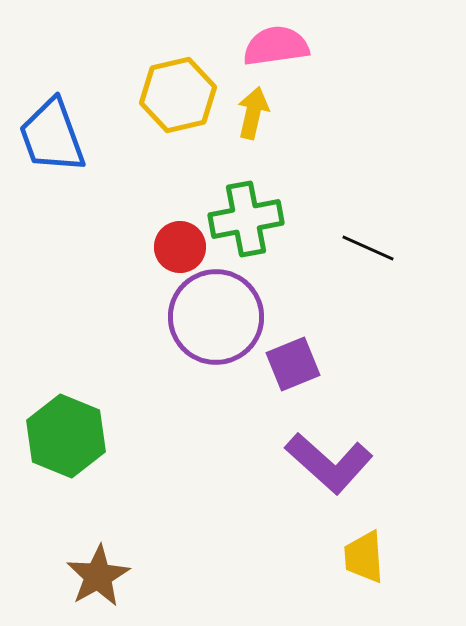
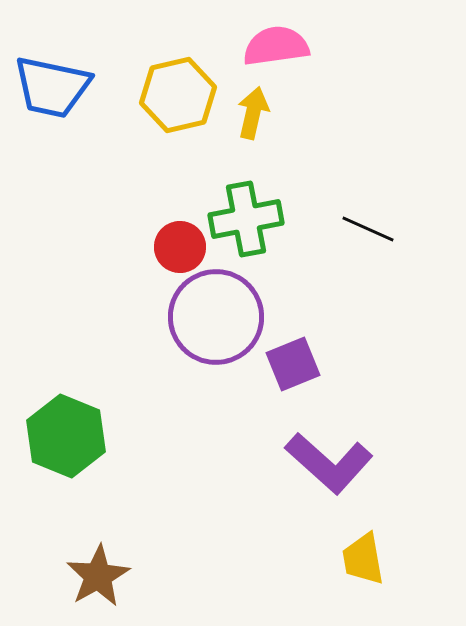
blue trapezoid: moved 49 px up; rotated 58 degrees counterclockwise
black line: moved 19 px up
yellow trapezoid: moved 1 px left, 2 px down; rotated 6 degrees counterclockwise
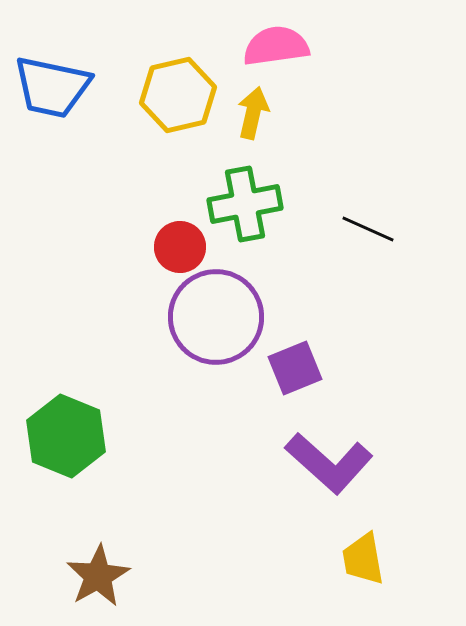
green cross: moved 1 px left, 15 px up
purple square: moved 2 px right, 4 px down
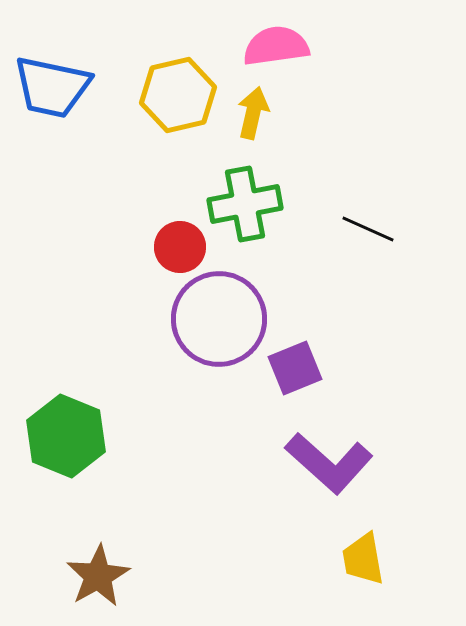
purple circle: moved 3 px right, 2 px down
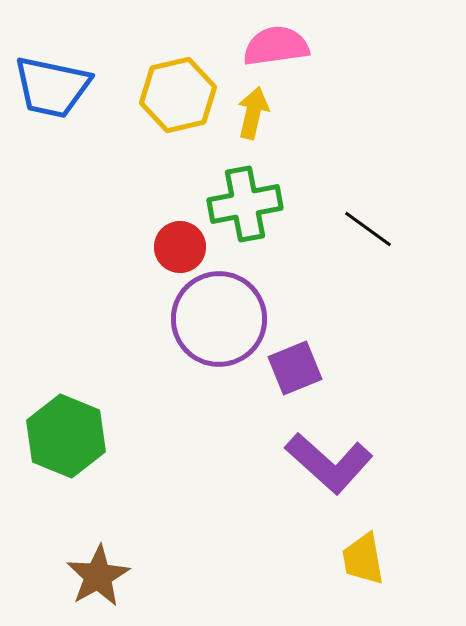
black line: rotated 12 degrees clockwise
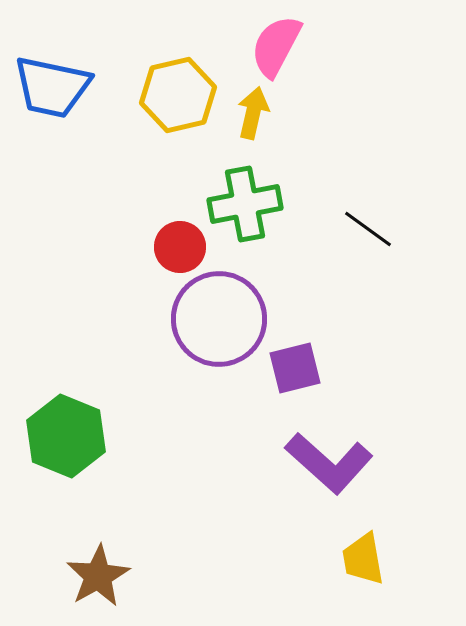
pink semicircle: rotated 54 degrees counterclockwise
purple square: rotated 8 degrees clockwise
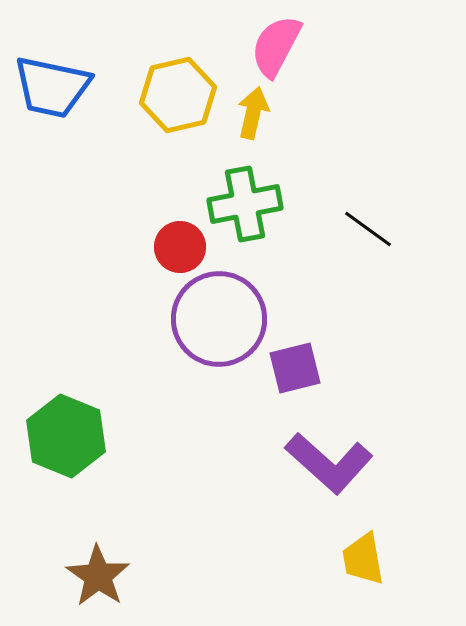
brown star: rotated 8 degrees counterclockwise
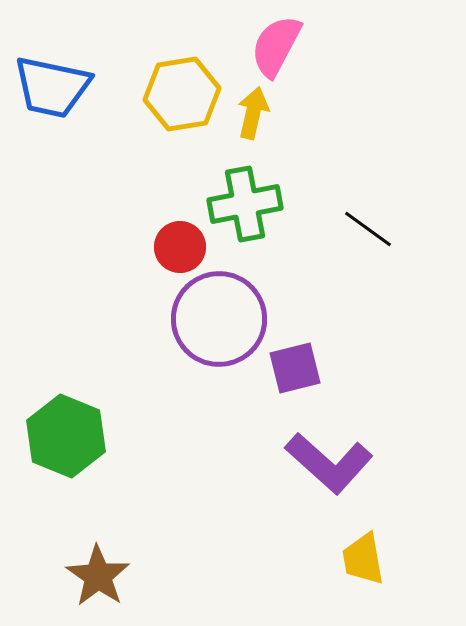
yellow hexagon: moved 4 px right, 1 px up; rotated 4 degrees clockwise
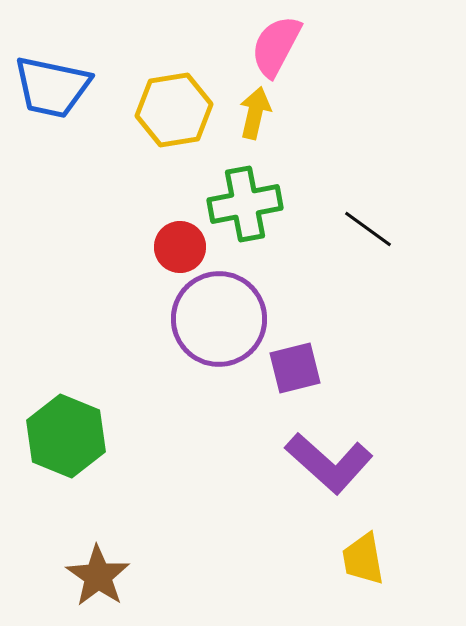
yellow hexagon: moved 8 px left, 16 px down
yellow arrow: moved 2 px right
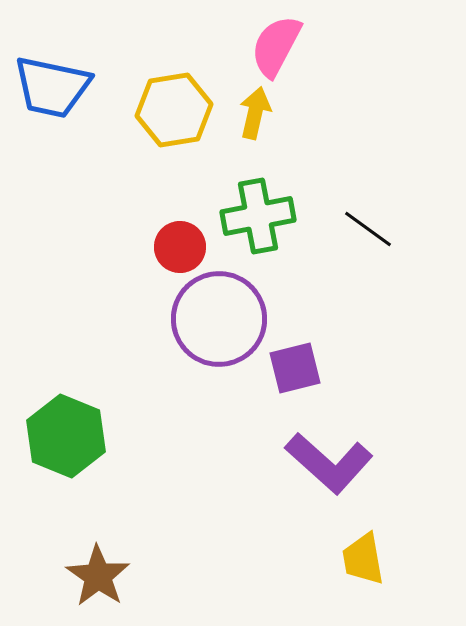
green cross: moved 13 px right, 12 px down
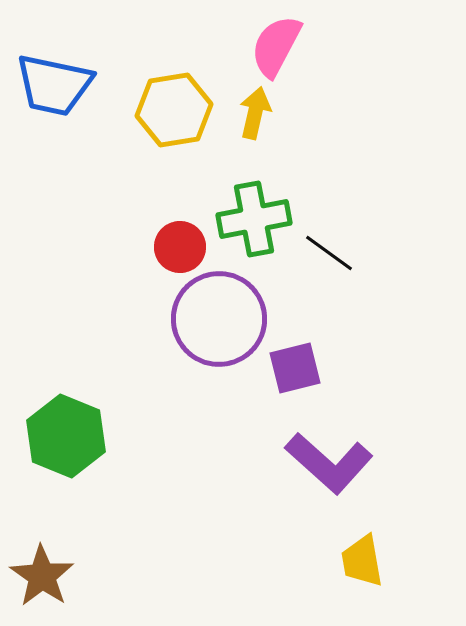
blue trapezoid: moved 2 px right, 2 px up
green cross: moved 4 px left, 3 px down
black line: moved 39 px left, 24 px down
yellow trapezoid: moved 1 px left, 2 px down
brown star: moved 56 px left
